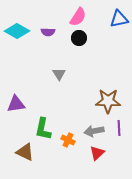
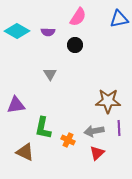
black circle: moved 4 px left, 7 px down
gray triangle: moved 9 px left
purple triangle: moved 1 px down
green L-shape: moved 1 px up
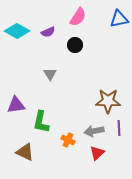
purple semicircle: rotated 24 degrees counterclockwise
green L-shape: moved 2 px left, 6 px up
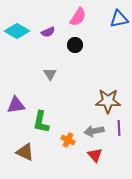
red triangle: moved 2 px left, 2 px down; rotated 28 degrees counterclockwise
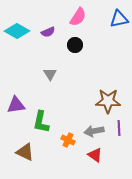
red triangle: rotated 14 degrees counterclockwise
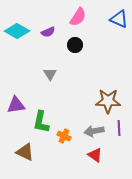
blue triangle: rotated 36 degrees clockwise
orange cross: moved 4 px left, 4 px up
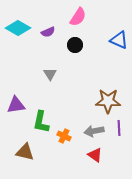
blue triangle: moved 21 px down
cyan diamond: moved 1 px right, 3 px up
brown triangle: rotated 12 degrees counterclockwise
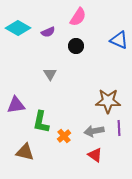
black circle: moved 1 px right, 1 px down
orange cross: rotated 24 degrees clockwise
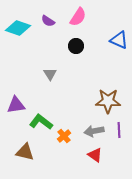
cyan diamond: rotated 10 degrees counterclockwise
purple semicircle: moved 11 px up; rotated 56 degrees clockwise
green L-shape: rotated 115 degrees clockwise
purple line: moved 2 px down
